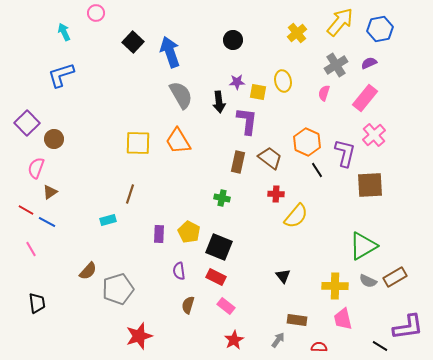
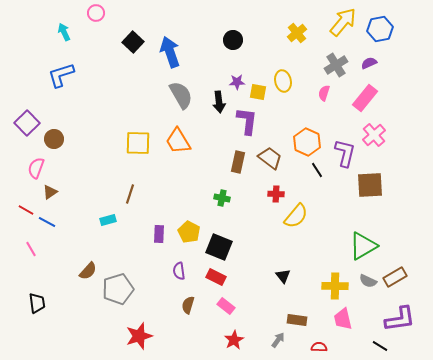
yellow arrow at (340, 22): moved 3 px right
purple L-shape at (408, 327): moved 8 px left, 8 px up
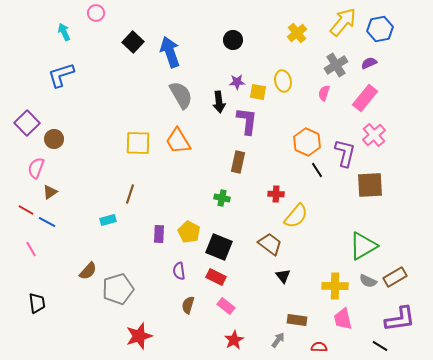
brown trapezoid at (270, 158): moved 86 px down
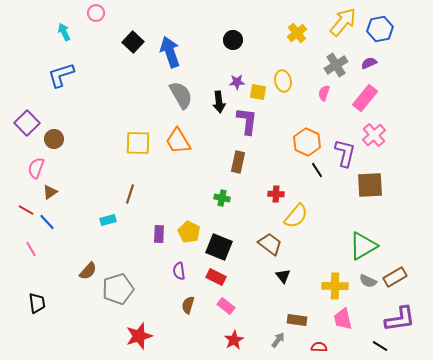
blue line at (47, 222): rotated 18 degrees clockwise
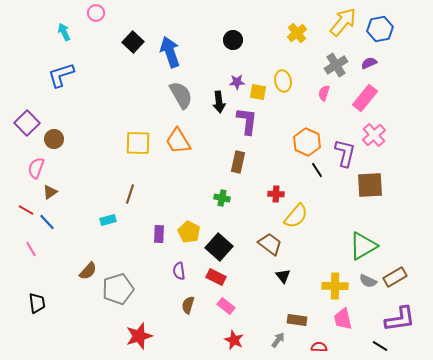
black square at (219, 247): rotated 20 degrees clockwise
red star at (234, 340): rotated 18 degrees counterclockwise
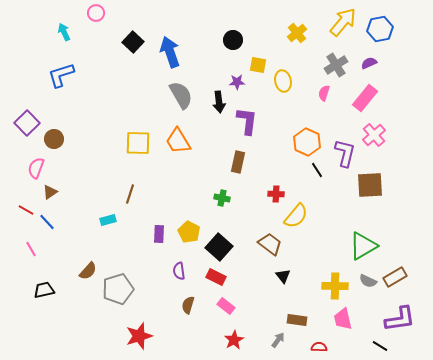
yellow square at (258, 92): moved 27 px up
black trapezoid at (37, 303): moved 7 px right, 13 px up; rotated 95 degrees counterclockwise
red star at (234, 340): rotated 18 degrees clockwise
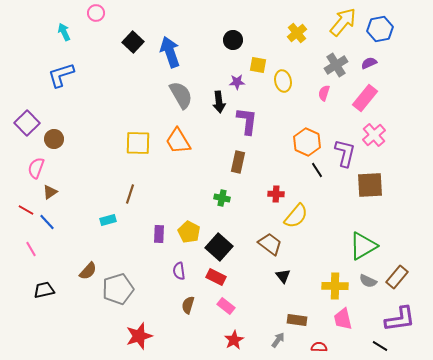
brown rectangle at (395, 277): moved 2 px right; rotated 20 degrees counterclockwise
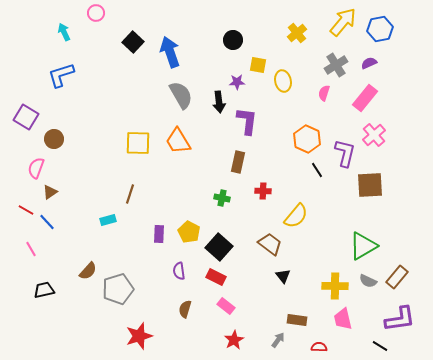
purple square at (27, 123): moved 1 px left, 6 px up; rotated 15 degrees counterclockwise
orange hexagon at (307, 142): moved 3 px up
red cross at (276, 194): moved 13 px left, 3 px up
brown semicircle at (188, 305): moved 3 px left, 4 px down
